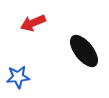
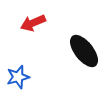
blue star: rotated 10 degrees counterclockwise
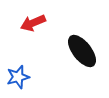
black ellipse: moved 2 px left
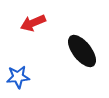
blue star: rotated 10 degrees clockwise
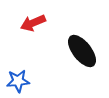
blue star: moved 4 px down
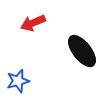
blue star: rotated 10 degrees counterclockwise
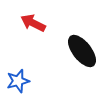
red arrow: rotated 50 degrees clockwise
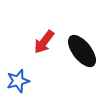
red arrow: moved 11 px right, 19 px down; rotated 80 degrees counterclockwise
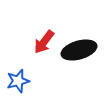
black ellipse: moved 3 px left, 1 px up; rotated 68 degrees counterclockwise
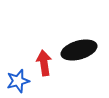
red arrow: moved 21 px down; rotated 135 degrees clockwise
